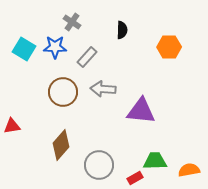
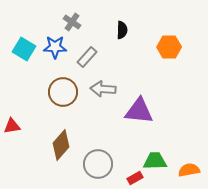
purple triangle: moved 2 px left
gray circle: moved 1 px left, 1 px up
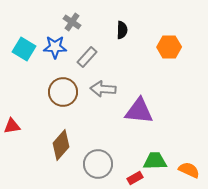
orange semicircle: rotated 35 degrees clockwise
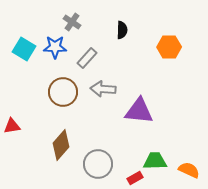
gray rectangle: moved 1 px down
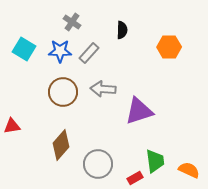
blue star: moved 5 px right, 4 px down
gray rectangle: moved 2 px right, 5 px up
purple triangle: rotated 24 degrees counterclockwise
green trapezoid: rotated 85 degrees clockwise
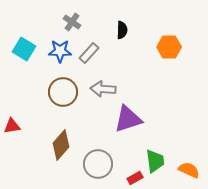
purple triangle: moved 11 px left, 8 px down
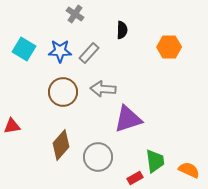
gray cross: moved 3 px right, 8 px up
gray circle: moved 7 px up
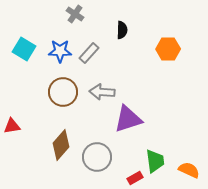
orange hexagon: moved 1 px left, 2 px down
gray arrow: moved 1 px left, 3 px down
gray circle: moved 1 px left
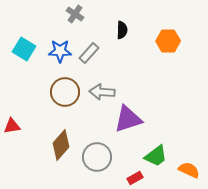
orange hexagon: moved 8 px up
brown circle: moved 2 px right
green trapezoid: moved 1 px right, 5 px up; rotated 60 degrees clockwise
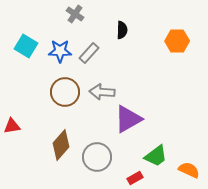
orange hexagon: moved 9 px right
cyan square: moved 2 px right, 3 px up
purple triangle: rotated 12 degrees counterclockwise
